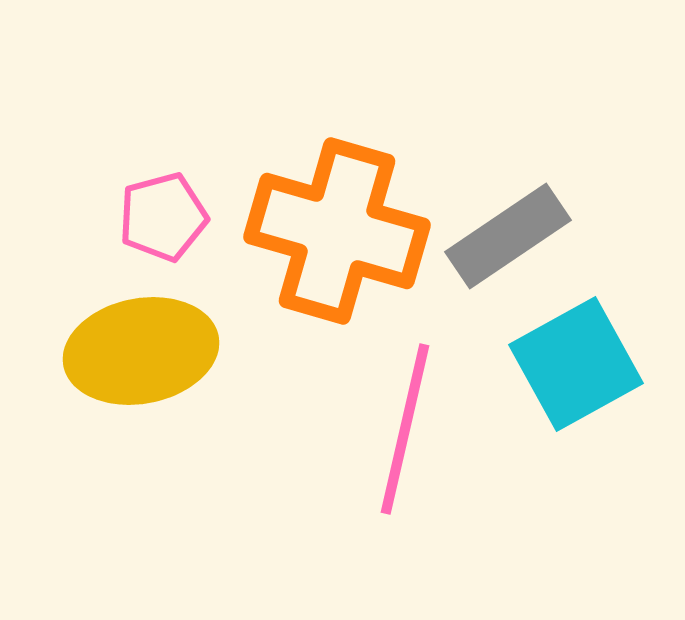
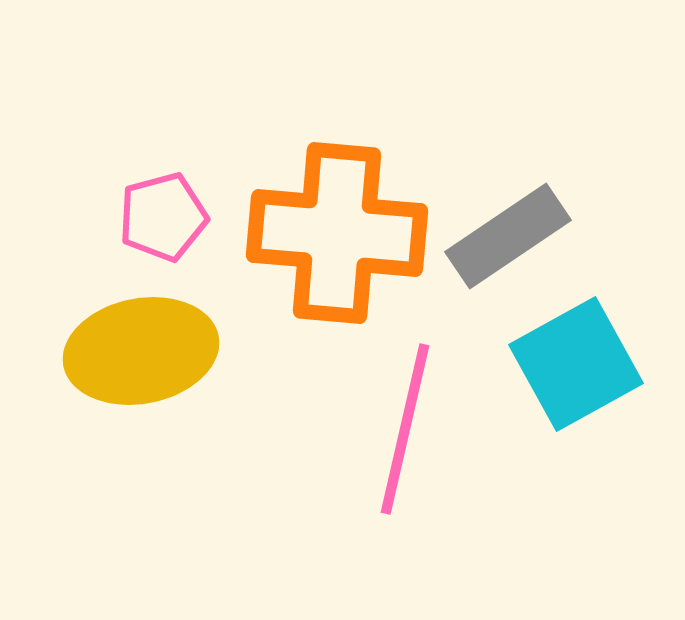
orange cross: moved 2 px down; rotated 11 degrees counterclockwise
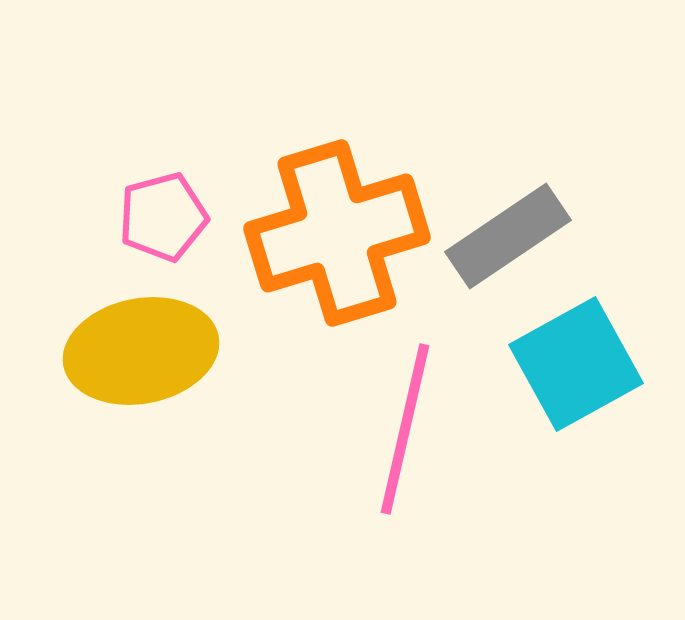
orange cross: rotated 22 degrees counterclockwise
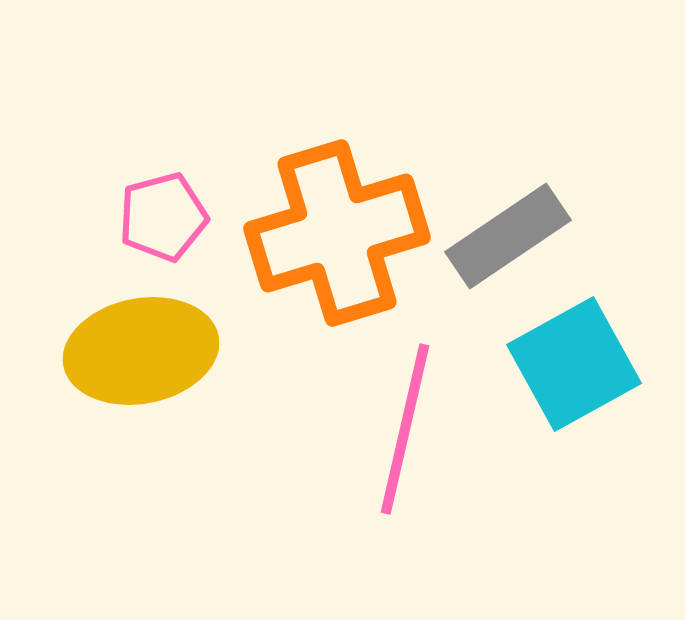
cyan square: moved 2 px left
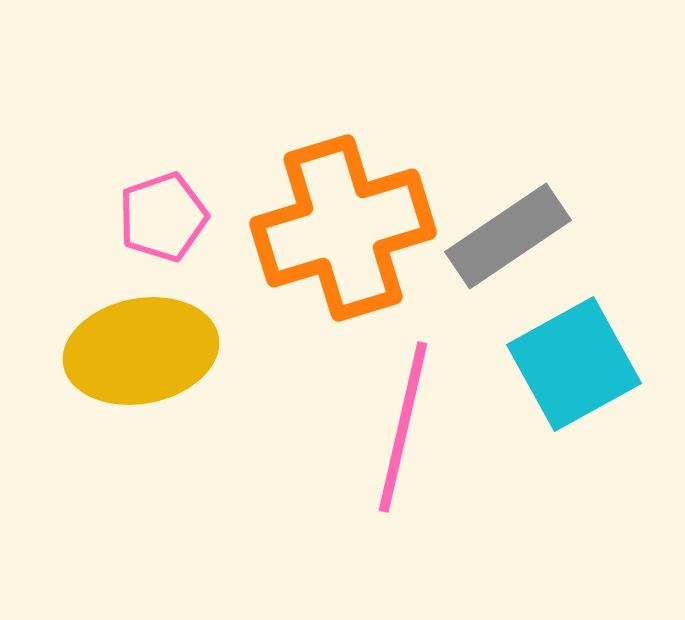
pink pentagon: rotated 4 degrees counterclockwise
orange cross: moved 6 px right, 5 px up
pink line: moved 2 px left, 2 px up
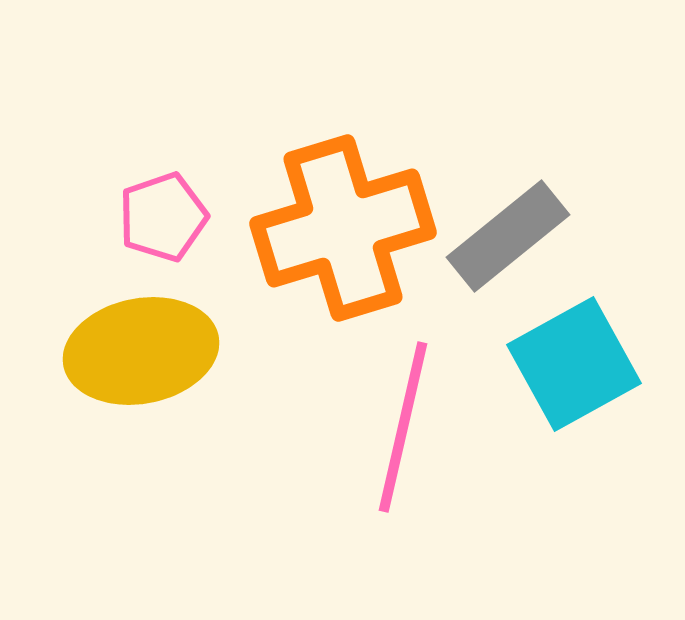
gray rectangle: rotated 5 degrees counterclockwise
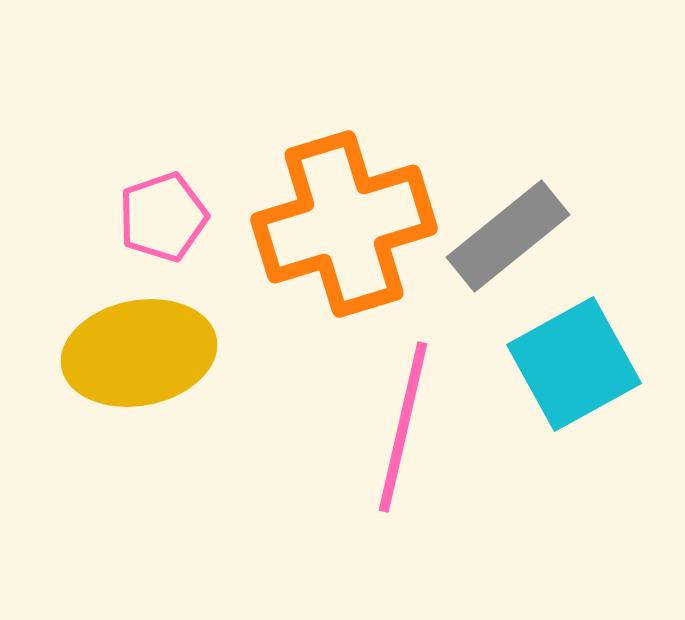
orange cross: moved 1 px right, 4 px up
yellow ellipse: moved 2 px left, 2 px down
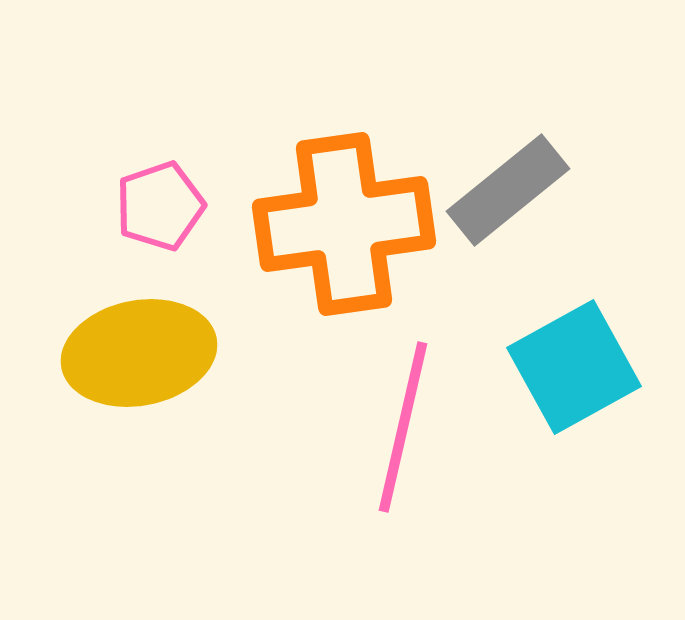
pink pentagon: moved 3 px left, 11 px up
orange cross: rotated 9 degrees clockwise
gray rectangle: moved 46 px up
cyan square: moved 3 px down
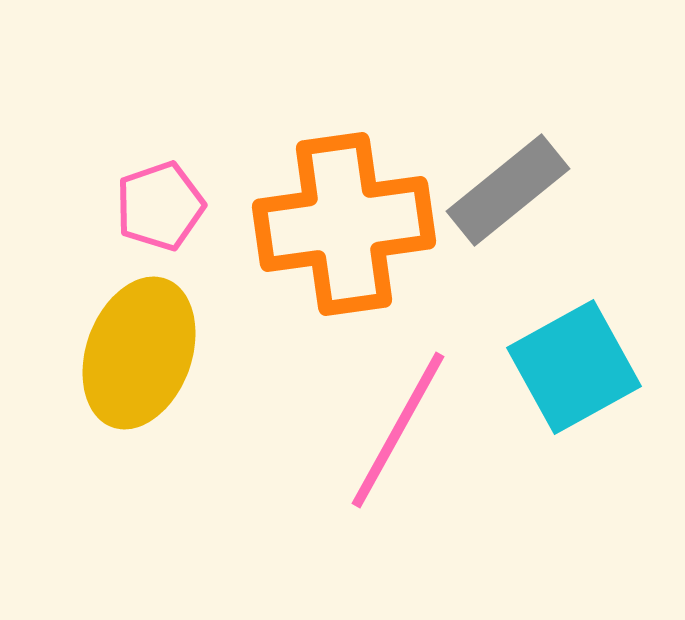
yellow ellipse: rotated 59 degrees counterclockwise
pink line: moved 5 px left, 3 px down; rotated 16 degrees clockwise
